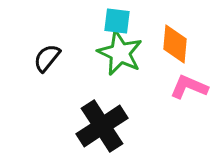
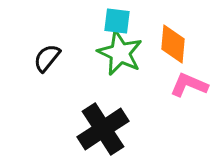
orange diamond: moved 2 px left
pink L-shape: moved 2 px up
black cross: moved 1 px right, 3 px down
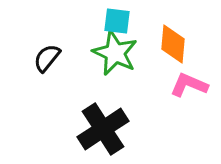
green star: moved 5 px left
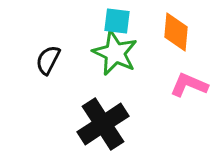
orange diamond: moved 3 px right, 12 px up
black semicircle: moved 1 px right, 2 px down; rotated 12 degrees counterclockwise
black cross: moved 5 px up
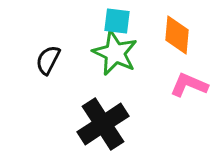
orange diamond: moved 1 px right, 3 px down
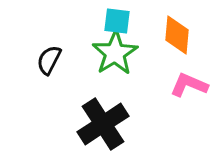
green star: rotated 15 degrees clockwise
black semicircle: moved 1 px right
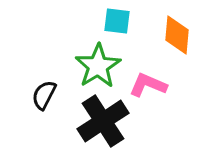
green star: moved 17 px left, 13 px down
black semicircle: moved 5 px left, 35 px down
pink L-shape: moved 41 px left
black cross: moved 3 px up
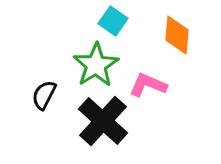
cyan square: moved 4 px left; rotated 28 degrees clockwise
green star: moved 2 px left, 1 px up
black cross: rotated 15 degrees counterclockwise
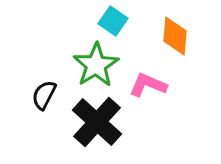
orange diamond: moved 2 px left, 1 px down
black cross: moved 6 px left, 1 px down
